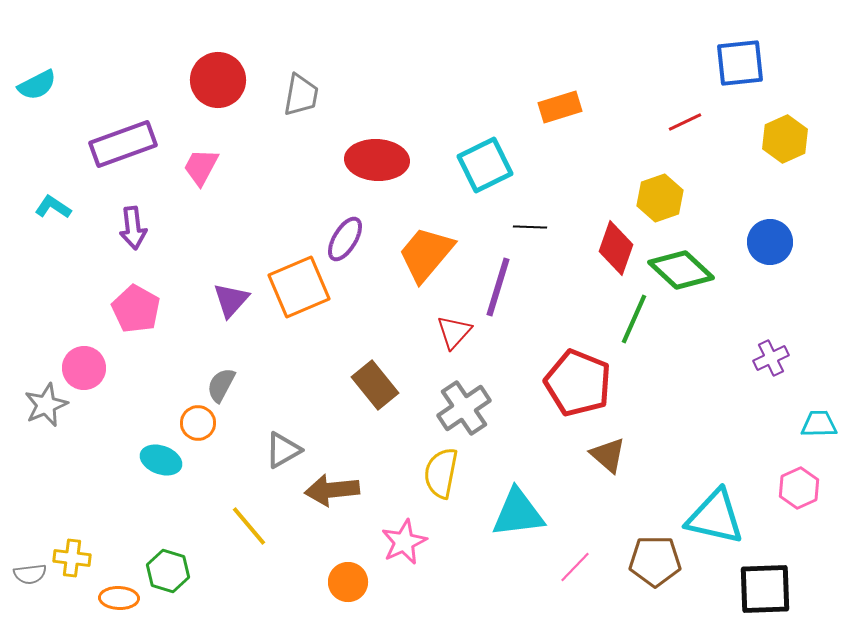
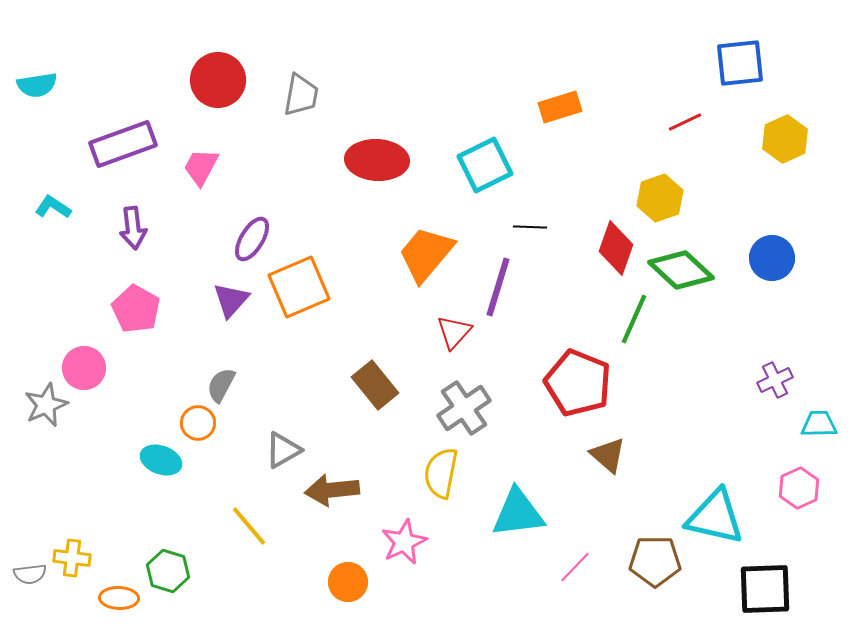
cyan semicircle at (37, 85): rotated 18 degrees clockwise
purple ellipse at (345, 239): moved 93 px left
blue circle at (770, 242): moved 2 px right, 16 px down
purple cross at (771, 358): moved 4 px right, 22 px down
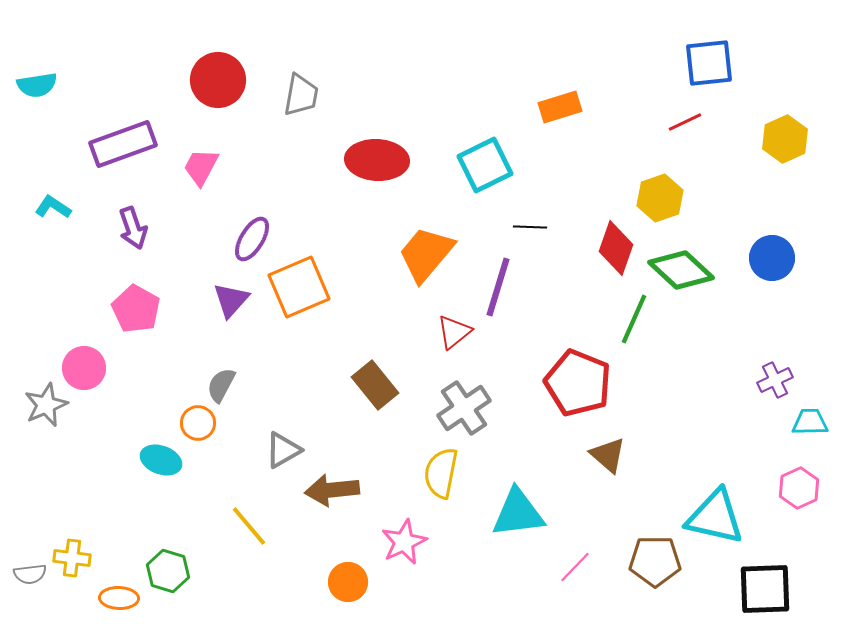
blue square at (740, 63): moved 31 px left
purple arrow at (133, 228): rotated 12 degrees counterclockwise
red triangle at (454, 332): rotated 9 degrees clockwise
cyan trapezoid at (819, 424): moved 9 px left, 2 px up
